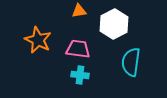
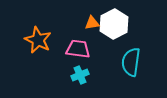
orange triangle: moved 13 px right, 12 px down
cyan cross: rotated 30 degrees counterclockwise
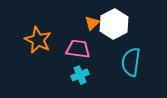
orange triangle: rotated 35 degrees counterclockwise
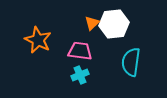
white hexagon: rotated 20 degrees clockwise
pink trapezoid: moved 2 px right, 2 px down
